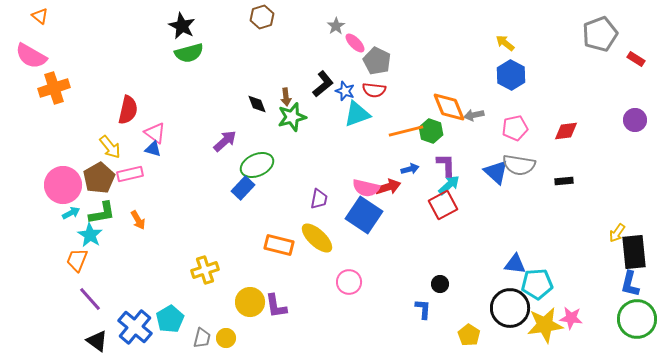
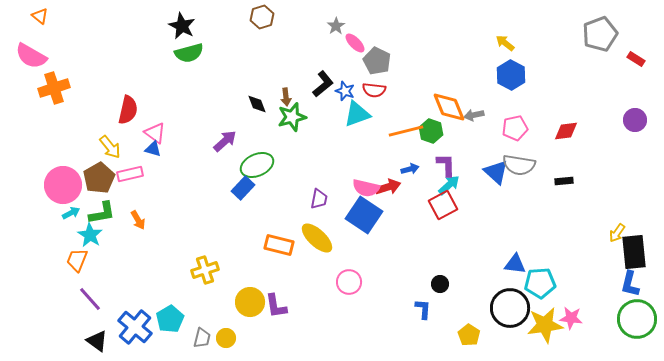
cyan pentagon at (537, 284): moved 3 px right, 1 px up
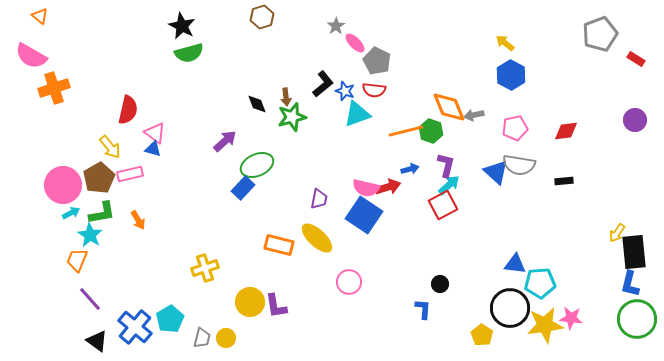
purple L-shape at (446, 165): rotated 15 degrees clockwise
yellow cross at (205, 270): moved 2 px up
yellow pentagon at (469, 335): moved 13 px right
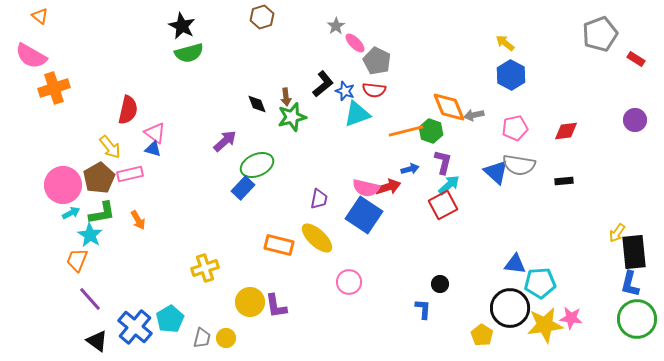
purple L-shape at (446, 165): moved 3 px left, 3 px up
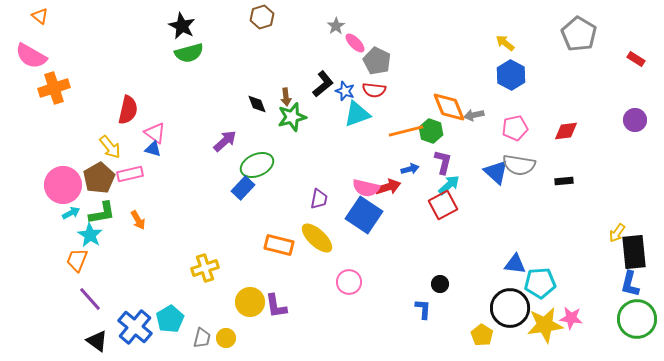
gray pentagon at (600, 34): moved 21 px left; rotated 20 degrees counterclockwise
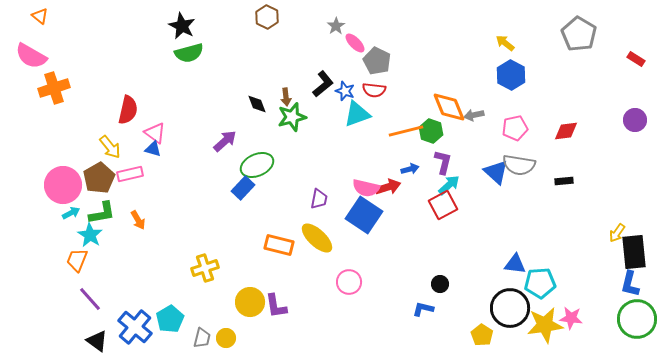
brown hexagon at (262, 17): moved 5 px right; rotated 15 degrees counterclockwise
blue L-shape at (423, 309): rotated 80 degrees counterclockwise
